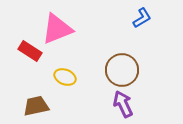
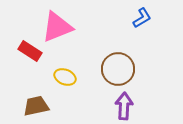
pink triangle: moved 2 px up
brown circle: moved 4 px left, 1 px up
purple arrow: moved 1 px right, 2 px down; rotated 28 degrees clockwise
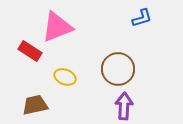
blue L-shape: rotated 15 degrees clockwise
brown trapezoid: moved 1 px left, 1 px up
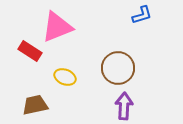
blue L-shape: moved 3 px up
brown circle: moved 1 px up
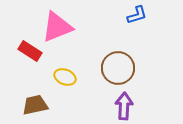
blue L-shape: moved 5 px left
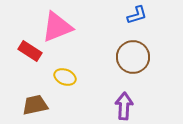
brown circle: moved 15 px right, 11 px up
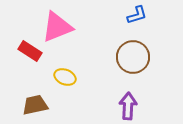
purple arrow: moved 4 px right
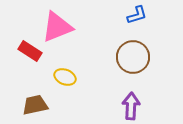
purple arrow: moved 3 px right
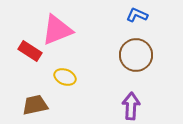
blue L-shape: rotated 140 degrees counterclockwise
pink triangle: moved 3 px down
brown circle: moved 3 px right, 2 px up
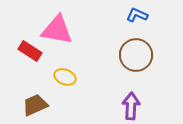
pink triangle: rotated 32 degrees clockwise
brown trapezoid: rotated 12 degrees counterclockwise
